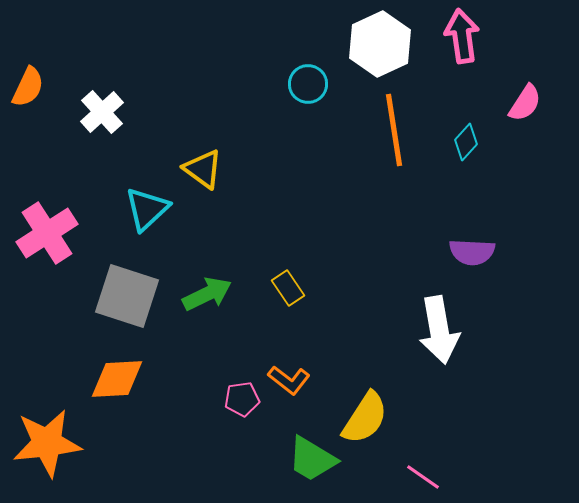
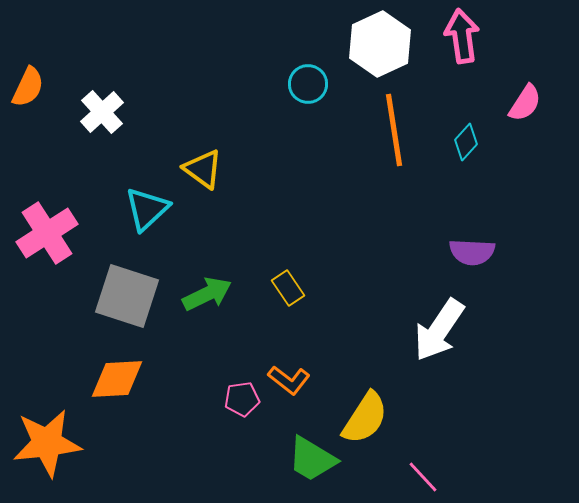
white arrow: rotated 44 degrees clockwise
pink line: rotated 12 degrees clockwise
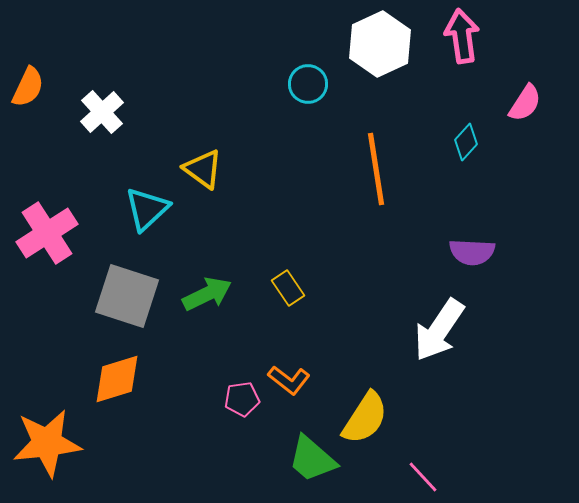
orange line: moved 18 px left, 39 px down
orange diamond: rotated 14 degrees counterclockwise
green trapezoid: rotated 10 degrees clockwise
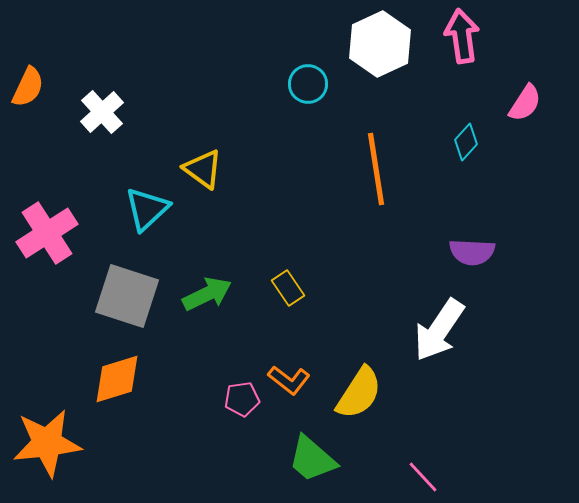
yellow semicircle: moved 6 px left, 25 px up
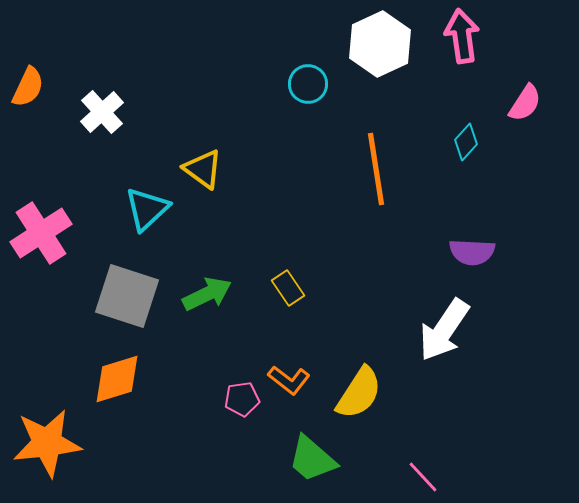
pink cross: moved 6 px left
white arrow: moved 5 px right
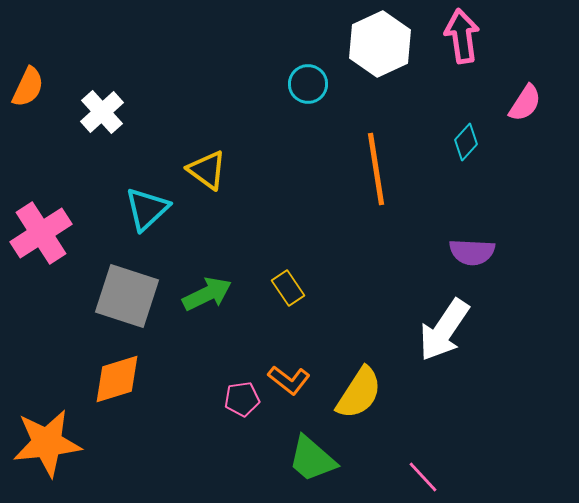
yellow triangle: moved 4 px right, 1 px down
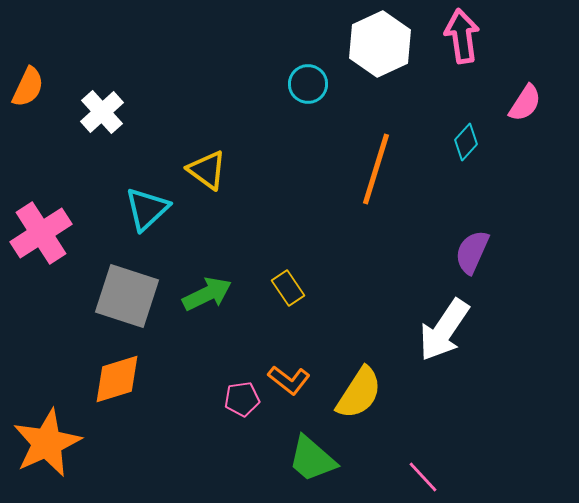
orange line: rotated 26 degrees clockwise
purple semicircle: rotated 111 degrees clockwise
orange star: rotated 18 degrees counterclockwise
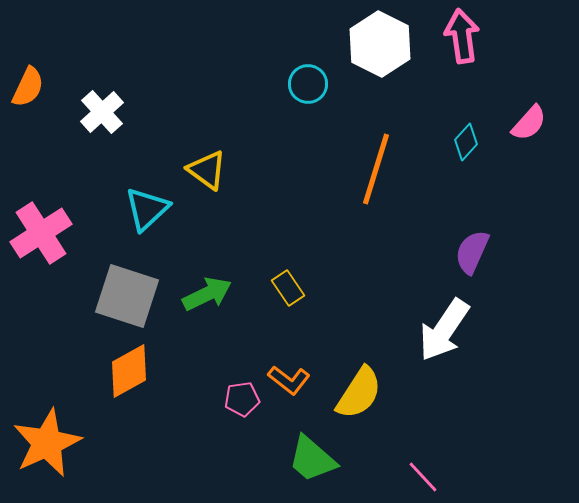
white hexagon: rotated 8 degrees counterclockwise
pink semicircle: moved 4 px right, 20 px down; rotated 9 degrees clockwise
orange diamond: moved 12 px right, 8 px up; rotated 12 degrees counterclockwise
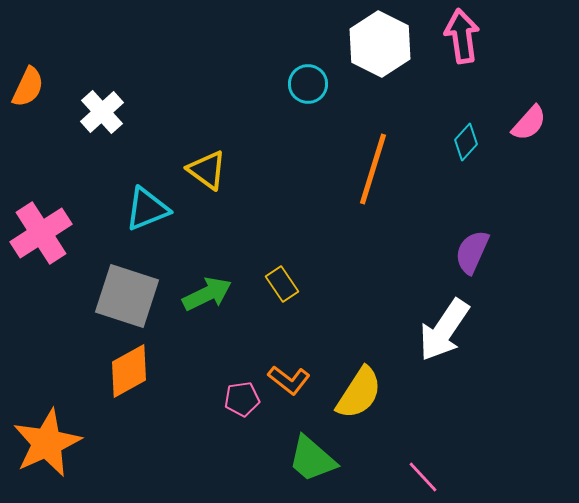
orange line: moved 3 px left
cyan triangle: rotated 21 degrees clockwise
yellow rectangle: moved 6 px left, 4 px up
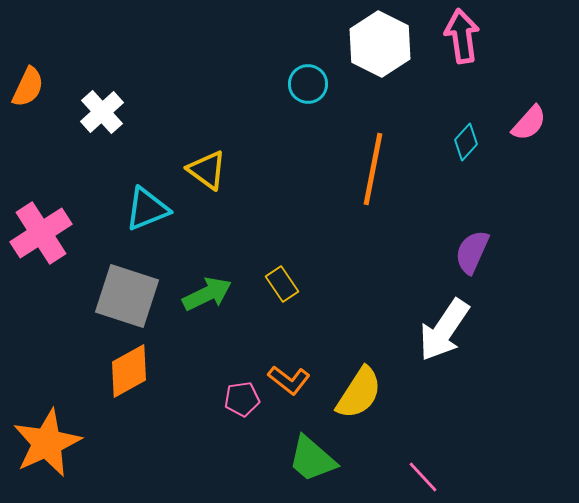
orange line: rotated 6 degrees counterclockwise
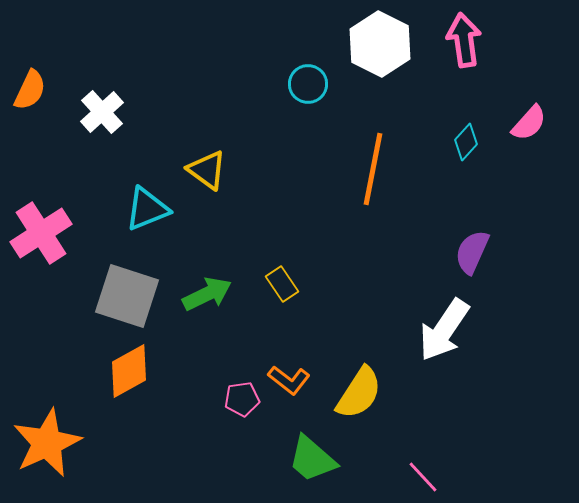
pink arrow: moved 2 px right, 4 px down
orange semicircle: moved 2 px right, 3 px down
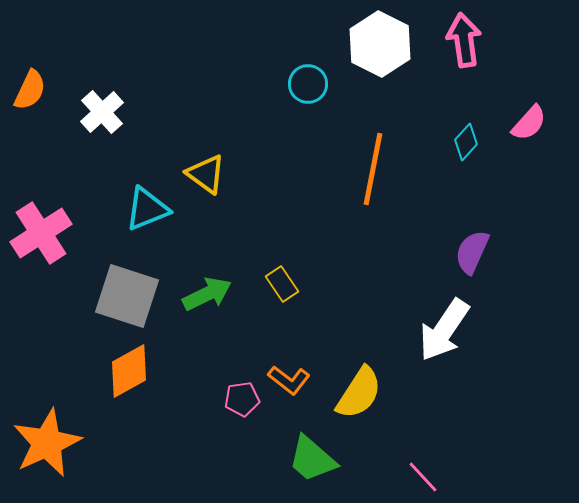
yellow triangle: moved 1 px left, 4 px down
